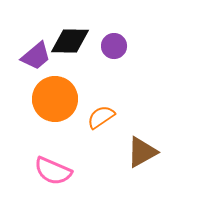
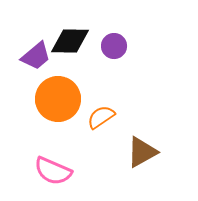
orange circle: moved 3 px right
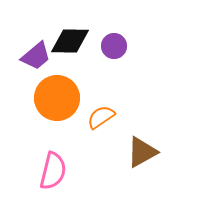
orange circle: moved 1 px left, 1 px up
pink semicircle: rotated 99 degrees counterclockwise
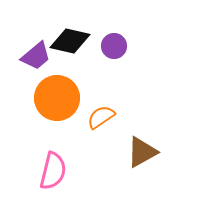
black diamond: rotated 12 degrees clockwise
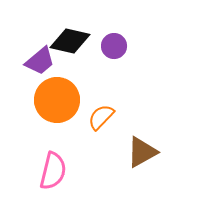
purple trapezoid: moved 4 px right, 5 px down
orange circle: moved 2 px down
orange semicircle: rotated 12 degrees counterclockwise
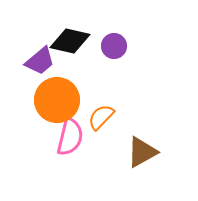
pink semicircle: moved 17 px right, 34 px up
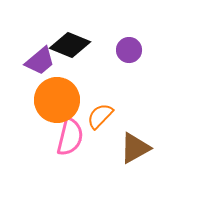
black diamond: moved 4 px down; rotated 9 degrees clockwise
purple circle: moved 15 px right, 4 px down
orange semicircle: moved 1 px left, 1 px up
brown triangle: moved 7 px left, 4 px up
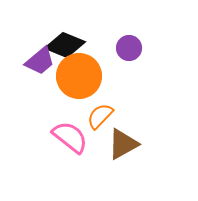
black diamond: moved 5 px left
purple circle: moved 2 px up
orange circle: moved 22 px right, 24 px up
pink semicircle: rotated 66 degrees counterclockwise
brown triangle: moved 12 px left, 4 px up
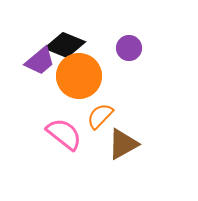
pink semicircle: moved 6 px left, 3 px up
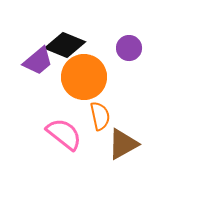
purple trapezoid: moved 2 px left
orange circle: moved 5 px right, 1 px down
orange semicircle: rotated 124 degrees clockwise
